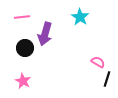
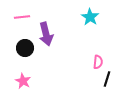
cyan star: moved 10 px right
purple arrow: moved 1 px right; rotated 30 degrees counterclockwise
pink semicircle: rotated 64 degrees clockwise
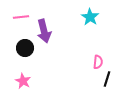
pink line: moved 1 px left
purple arrow: moved 2 px left, 3 px up
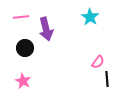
purple arrow: moved 2 px right, 2 px up
pink semicircle: rotated 32 degrees clockwise
black line: rotated 21 degrees counterclockwise
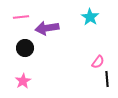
purple arrow: moved 1 px right, 1 px up; rotated 95 degrees clockwise
pink star: rotated 14 degrees clockwise
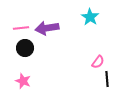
pink line: moved 11 px down
pink star: rotated 21 degrees counterclockwise
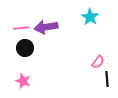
purple arrow: moved 1 px left, 1 px up
